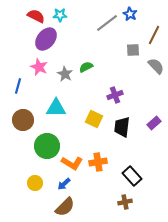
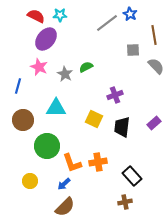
brown line: rotated 36 degrees counterclockwise
orange L-shape: rotated 40 degrees clockwise
yellow circle: moved 5 px left, 2 px up
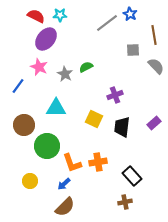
blue line: rotated 21 degrees clockwise
brown circle: moved 1 px right, 5 px down
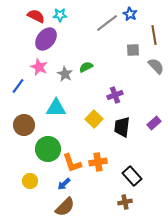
yellow square: rotated 18 degrees clockwise
green circle: moved 1 px right, 3 px down
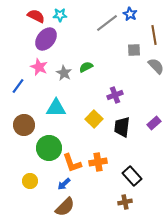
gray square: moved 1 px right
gray star: moved 1 px left, 1 px up
green circle: moved 1 px right, 1 px up
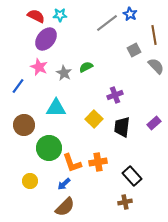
gray square: rotated 24 degrees counterclockwise
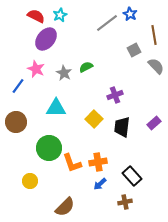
cyan star: rotated 24 degrees counterclockwise
pink star: moved 3 px left, 2 px down
brown circle: moved 8 px left, 3 px up
blue arrow: moved 36 px right
